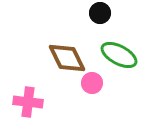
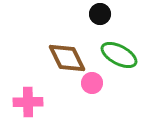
black circle: moved 1 px down
pink cross: rotated 8 degrees counterclockwise
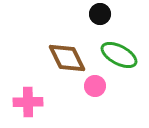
pink circle: moved 3 px right, 3 px down
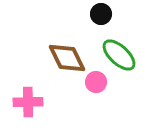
black circle: moved 1 px right
green ellipse: rotated 15 degrees clockwise
pink circle: moved 1 px right, 4 px up
